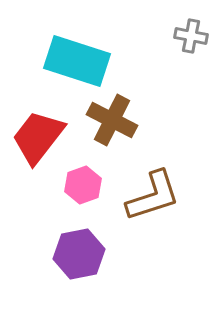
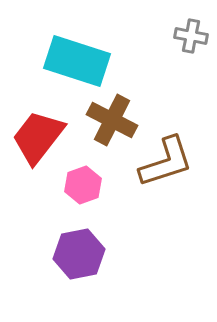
brown L-shape: moved 13 px right, 34 px up
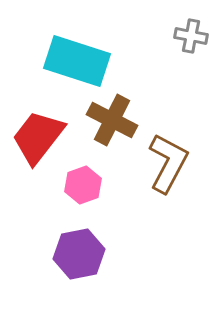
brown L-shape: moved 2 px right, 1 px down; rotated 44 degrees counterclockwise
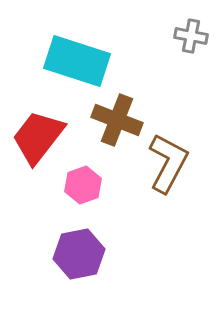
brown cross: moved 5 px right; rotated 6 degrees counterclockwise
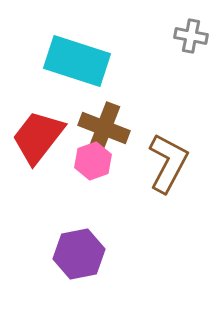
brown cross: moved 13 px left, 8 px down
pink hexagon: moved 10 px right, 24 px up
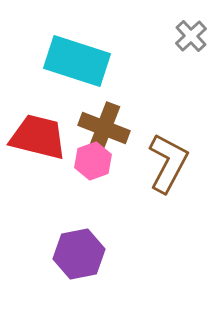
gray cross: rotated 36 degrees clockwise
red trapezoid: rotated 66 degrees clockwise
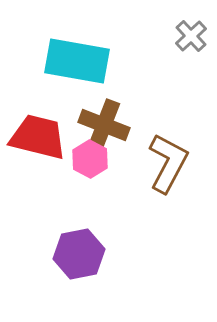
cyan rectangle: rotated 8 degrees counterclockwise
brown cross: moved 3 px up
pink hexagon: moved 3 px left, 2 px up; rotated 12 degrees counterclockwise
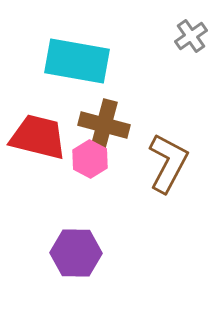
gray cross: rotated 8 degrees clockwise
brown cross: rotated 6 degrees counterclockwise
purple hexagon: moved 3 px left, 1 px up; rotated 12 degrees clockwise
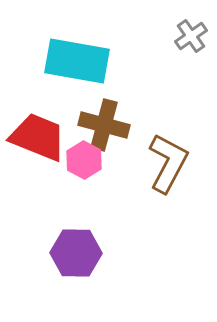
red trapezoid: rotated 8 degrees clockwise
pink hexagon: moved 6 px left, 1 px down
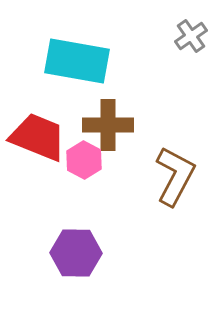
brown cross: moved 4 px right; rotated 15 degrees counterclockwise
brown L-shape: moved 7 px right, 13 px down
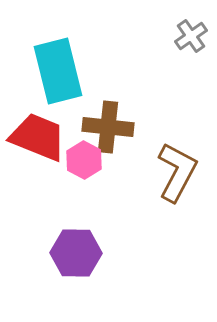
cyan rectangle: moved 19 px left, 10 px down; rotated 66 degrees clockwise
brown cross: moved 2 px down; rotated 6 degrees clockwise
brown L-shape: moved 2 px right, 4 px up
